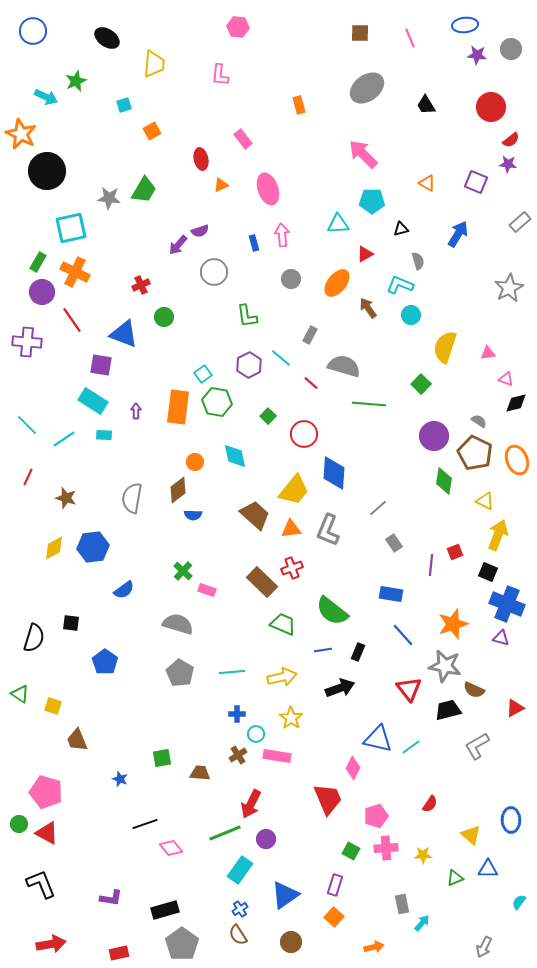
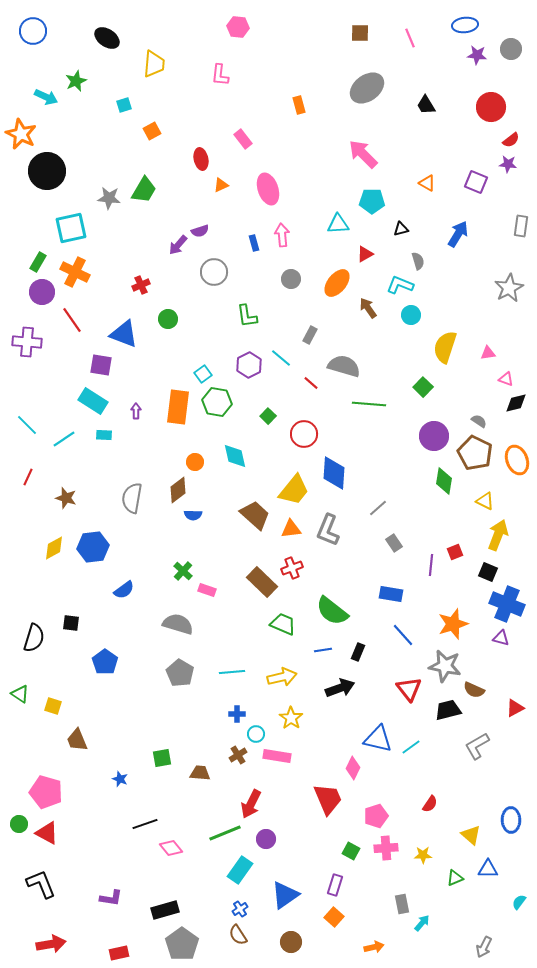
gray rectangle at (520, 222): moved 1 px right, 4 px down; rotated 40 degrees counterclockwise
green circle at (164, 317): moved 4 px right, 2 px down
green square at (421, 384): moved 2 px right, 3 px down
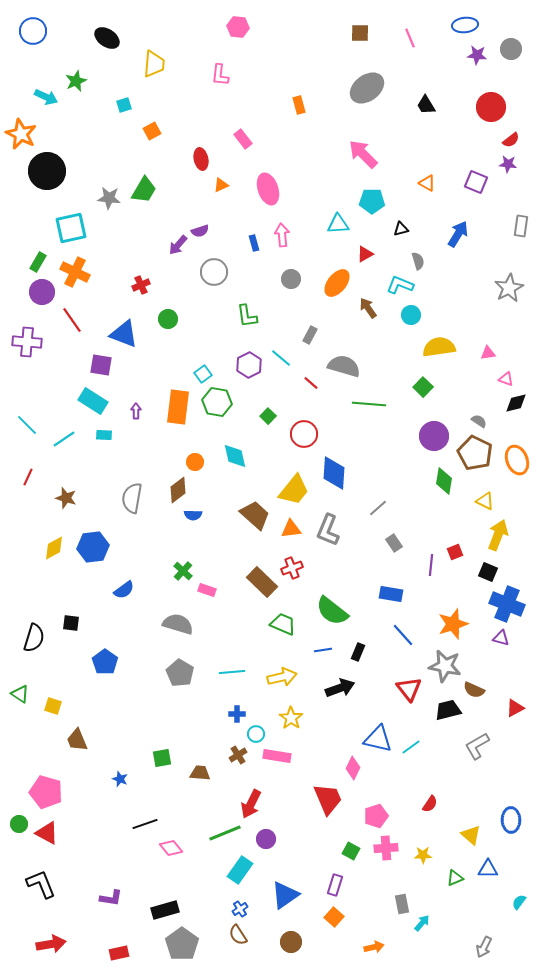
yellow semicircle at (445, 347): moved 6 px left; rotated 64 degrees clockwise
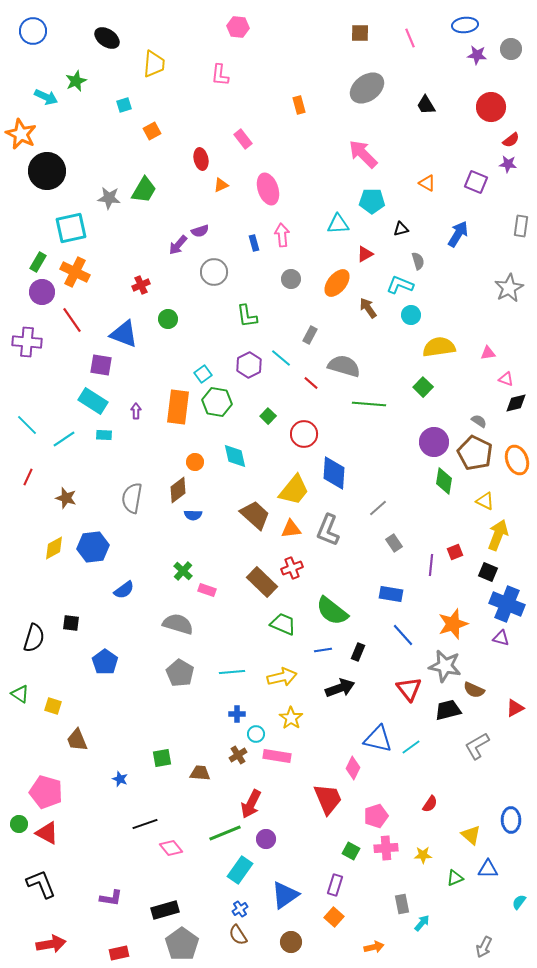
purple circle at (434, 436): moved 6 px down
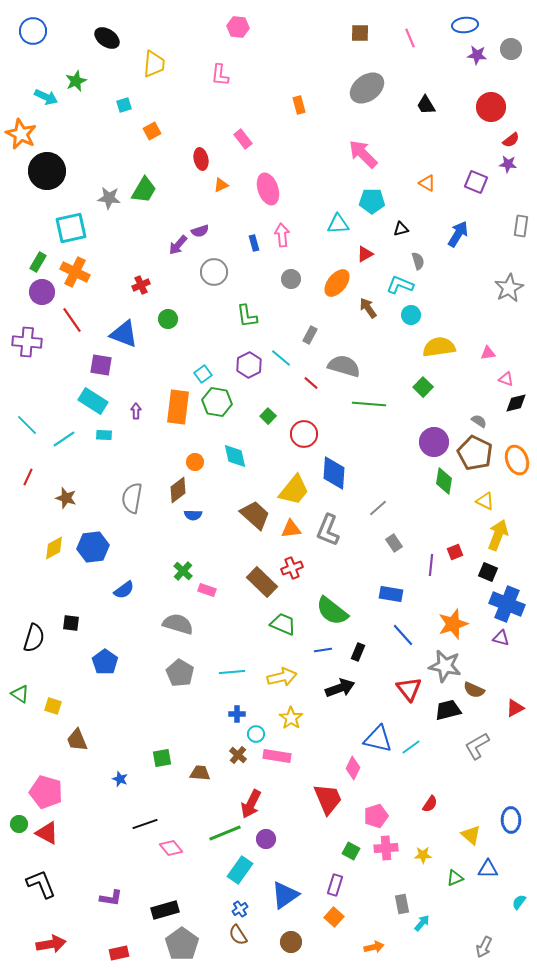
brown cross at (238, 755): rotated 18 degrees counterclockwise
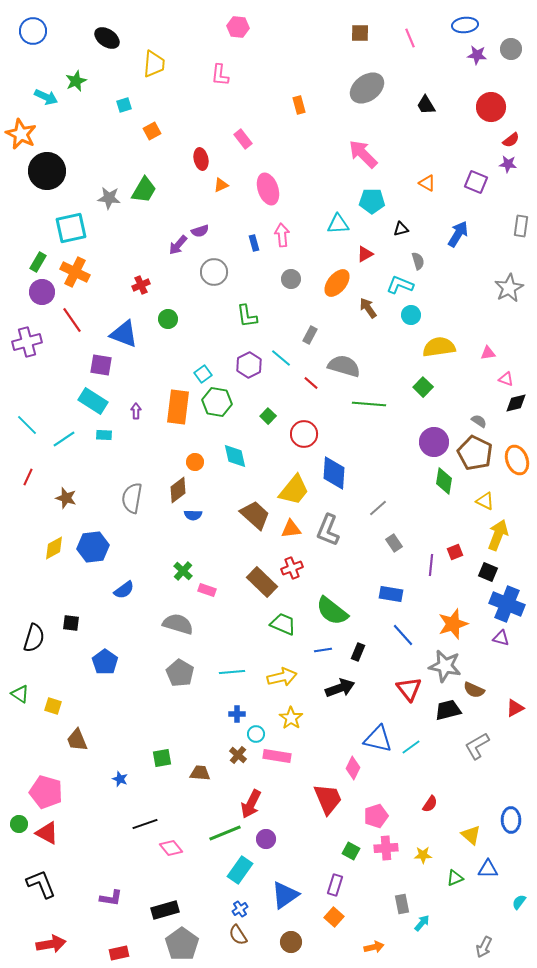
purple cross at (27, 342): rotated 20 degrees counterclockwise
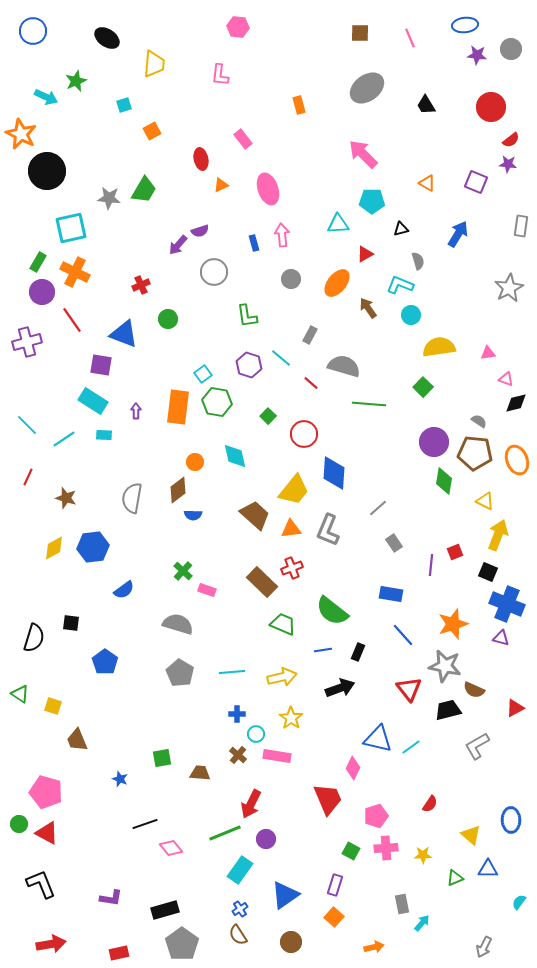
purple hexagon at (249, 365): rotated 15 degrees counterclockwise
brown pentagon at (475, 453): rotated 20 degrees counterclockwise
